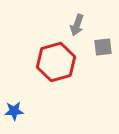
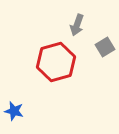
gray square: moved 2 px right; rotated 24 degrees counterclockwise
blue star: rotated 18 degrees clockwise
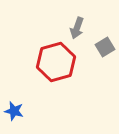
gray arrow: moved 3 px down
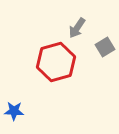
gray arrow: rotated 15 degrees clockwise
blue star: rotated 12 degrees counterclockwise
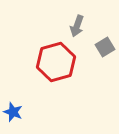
gray arrow: moved 2 px up; rotated 15 degrees counterclockwise
blue star: moved 1 px left, 1 px down; rotated 18 degrees clockwise
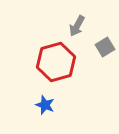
gray arrow: rotated 10 degrees clockwise
blue star: moved 32 px right, 7 px up
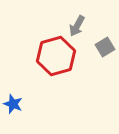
red hexagon: moved 6 px up
blue star: moved 32 px left, 1 px up
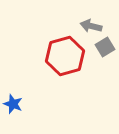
gray arrow: moved 14 px right; rotated 75 degrees clockwise
red hexagon: moved 9 px right
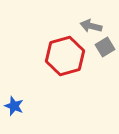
blue star: moved 1 px right, 2 px down
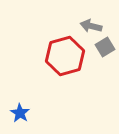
blue star: moved 6 px right, 7 px down; rotated 12 degrees clockwise
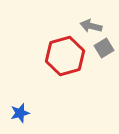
gray square: moved 1 px left, 1 px down
blue star: rotated 24 degrees clockwise
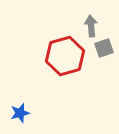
gray arrow: rotated 70 degrees clockwise
gray square: rotated 12 degrees clockwise
